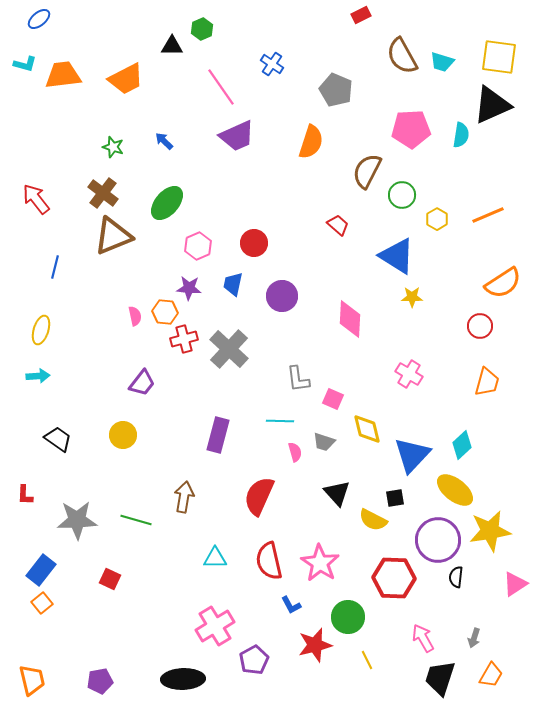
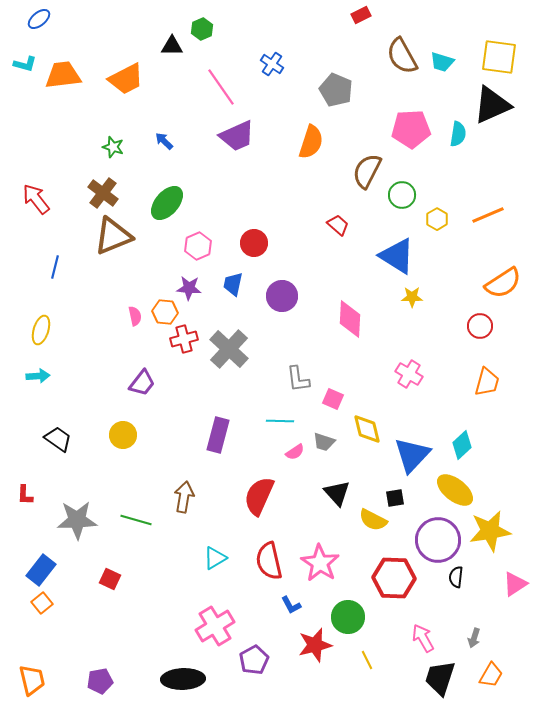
cyan semicircle at (461, 135): moved 3 px left, 1 px up
pink semicircle at (295, 452): rotated 72 degrees clockwise
cyan triangle at (215, 558): rotated 30 degrees counterclockwise
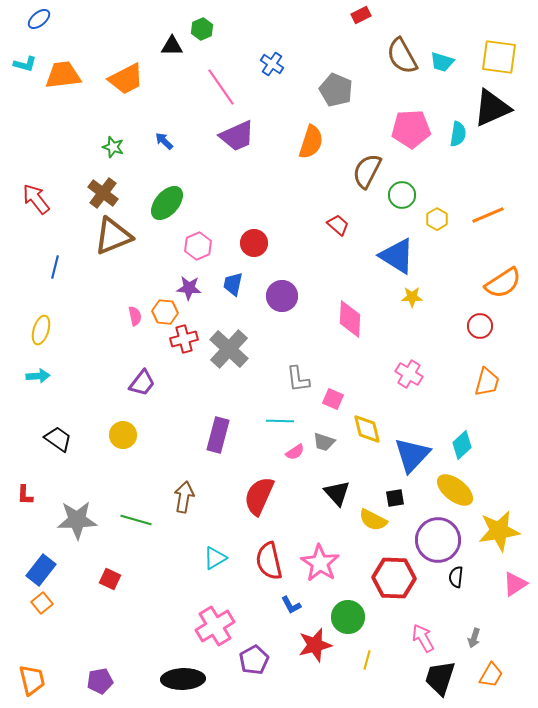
black triangle at (492, 105): moved 3 px down
yellow star at (490, 531): moved 9 px right
yellow line at (367, 660): rotated 42 degrees clockwise
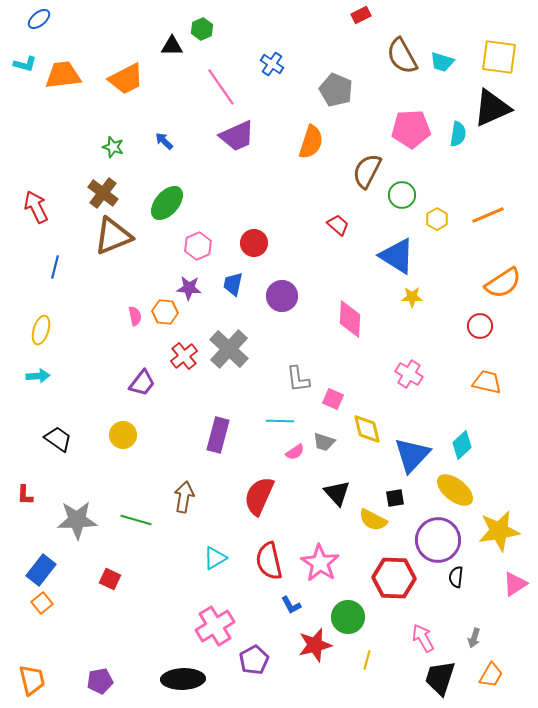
red arrow at (36, 199): moved 8 px down; rotated 12 degrees clockwise
red cross at (184, 339): moved 17 px down; rotated 24 degrees counterclockwise
orange trapezoid at (487, 382): rotated 92 degrees counterclockwise
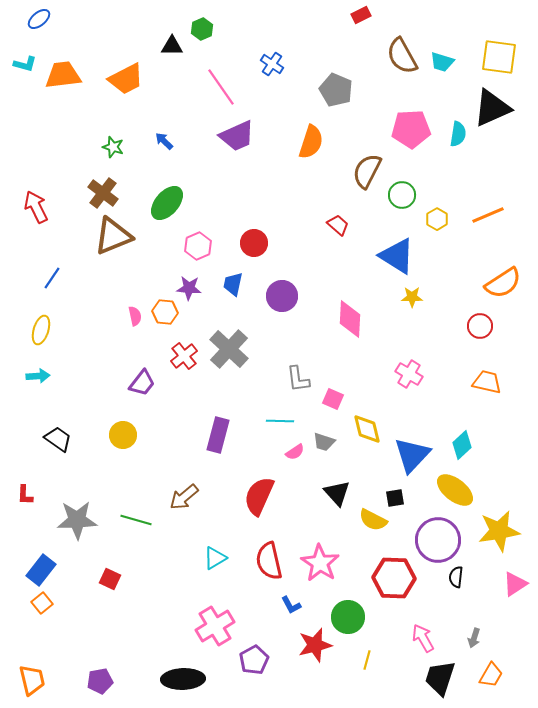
blue line at (55, 267): moved 3 px left, 11 px down; rotated 20 degrees clockwise
brown arrow at (184, 497): rotated 140 degrees counterclockwise
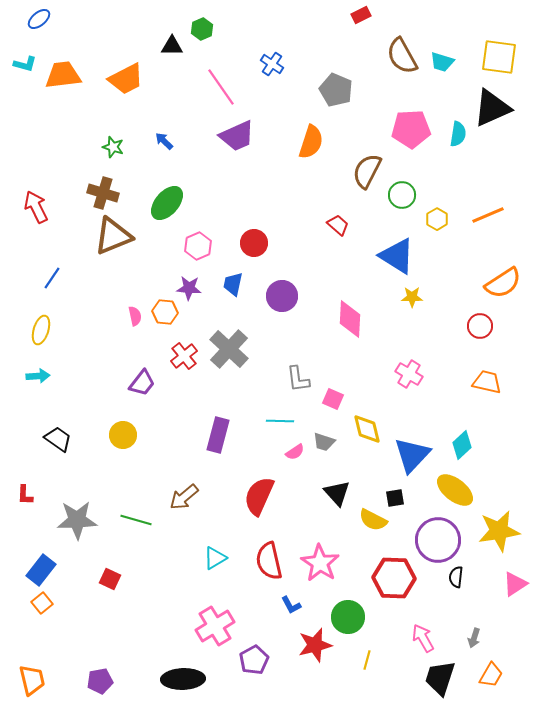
brown cross at (103, 193): rotated 20 degrees counterclockwise
